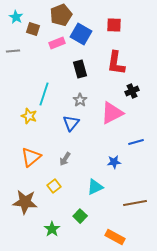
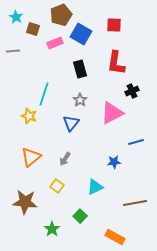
pink rectangle: moved 2 px left
yellow square: moved 3 px right; rotated 16 degrees counterclockwise
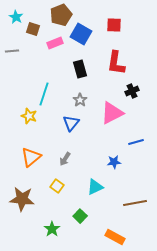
gray line: moved 1 px left
brown star: moved 3 px left, 3 px up
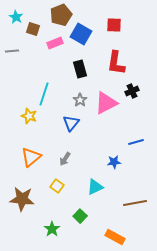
pink triangle: moved 6 px left, 10 px up
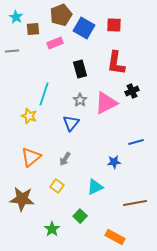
brown square: rotated 24 degrees counterclockwise
blue square: moved 3 px right, 6 px up
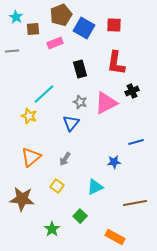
cyan line: rotated 30 degrees clockwise
gray star: moved 2 px down; rotated 16 degrees counterclockwise
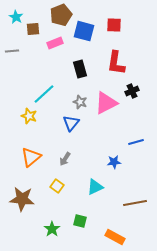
blue square: moved 3 px down; rotated 15 degrees counterclockwise
green square: moved 5 px down; rotated 32 degrees counterclockwise
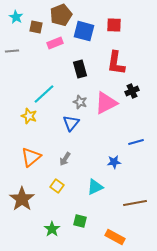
brown square: moved 3 px right, 2 px up; rotated 16 degrees clockwise
brown star: rotated 30 degrees clockwise
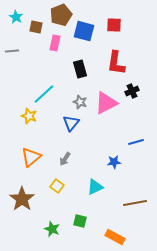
pink rectangle: rotated 56 degrees counterclockwise
green star: rotated 14 degrees counterclockwise
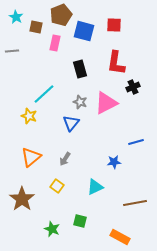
black cross: moved 1 px right, 4 px up
orange rectangle: moved 5 px right
